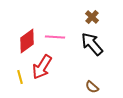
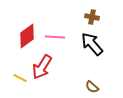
brown cross: rotated 32 degrees counterclockwise
red diamond: moved 5 px up
yellow line: moved 1 px down; rotated 48 degrees counterclockwise
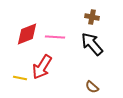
red diamond: moved 2 px up; rotated 15 degrees clockwise
yellow line: rotated 16 degrees counterclockwise
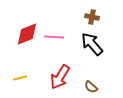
pink line: moved 1 px left
red arrow: moved 18 px right, 10 px down
yellow line: rotated 24 degrees counterclockwise
brown semicircle: moved 1 px left
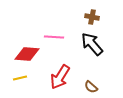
red diamond: moved 20 px down; rotated 25 degrees clockwise
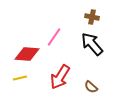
pink line: rotated 60 degrees counterclockwise
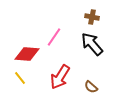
yellow line: rotated 64 degrees clockwise
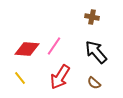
pink line: moved 9 px down
black arrow: moved 4 px right, 8 px down
red diamond: moved 5 px up
brown semicircle: moved 3 px right, 4 px up
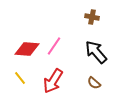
red arrow: moved 7 px left, 4 px down
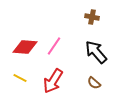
red diamond: moved 2 px left, 2 px up
yellow line: rotated 24 degrees counterclockwise
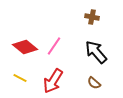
red diamond: rotated 35 degrees clockwise
